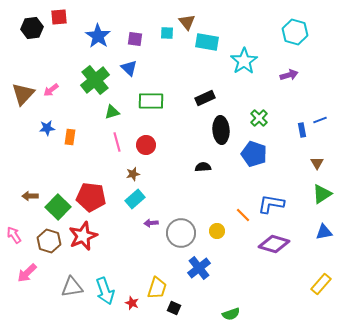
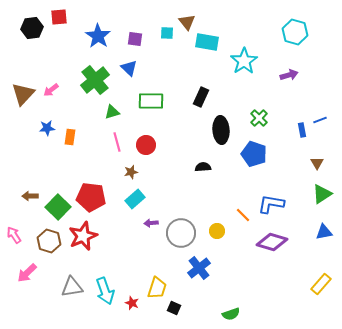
black rectangle at (205, 98): moved 4 px left, 1 px up; rotated 42 degrees counterclockwise
brown star at (133, 174): moved 2 px left, 2 px up
purple diamond at (274, 244): moved 2 px left, 2 px up
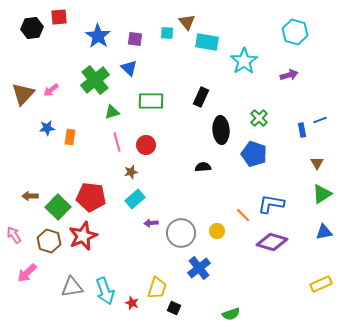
yellow rectangle at (321, 284): rotated 25 degrees clockwise
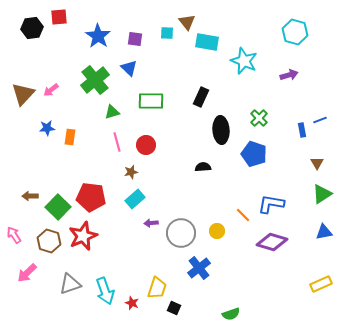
cyan star at (244, 61): rotated 16 degrees counterclockwise
gray triangle at (72, 287): moved 2 px left, 3 px up; rotated 10 degrees counterclockwise
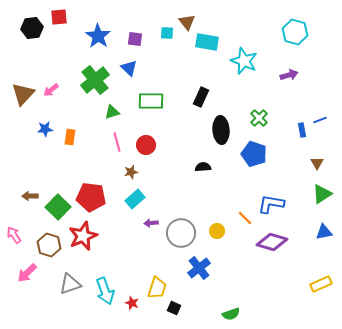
blue star at (47, 128): moved 2 px left, 1 px down
orange line at (243, 215): moved 2 px right, 3 px down
brown hexagon at (49, 241): moved 4 px down
